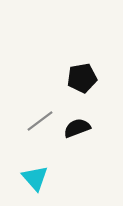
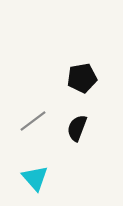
gray line: moved 7 px left
black semicircle: rotated 48 degrees counterclockwise
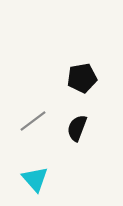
cyan triangle: moved 1 px down
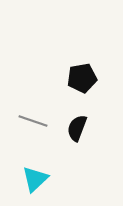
gray line: rotated 56 degrees clockwise
cyan triangle: rotated 28 degrees clockwise
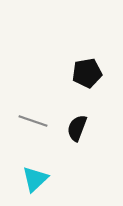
black pentagon: moved 5 px right, 5 px up
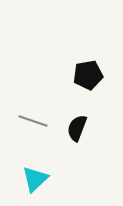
black pentagon: moved 1 px right, 2 px down
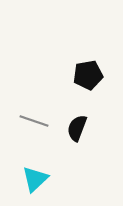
gray line: moved 1 px right
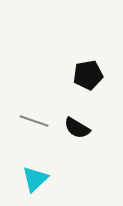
black semicircle: rotated 80 degrees counterclockwise
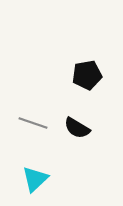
black pentagon: moved 1 px left
gray line: moved 1 px left, 2 px down
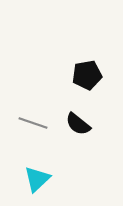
black semicircle: moved 1 px right, 4 px up; rotated 8 degrees clockwise
cyan triangle: moved 2 px right
